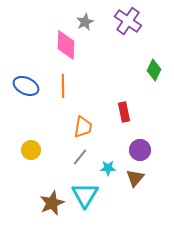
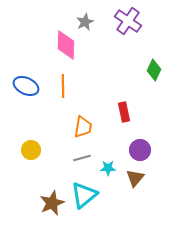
gray line: moved 2 px right, 1 px down; rotated 36 degrees clockwise
cyan triangle: moved 1 px left; rotated 20 degrees clockwise
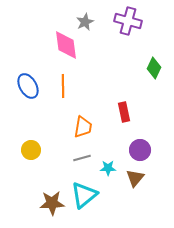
purple cross: rotated 20 degrees counterclockwise
pink diamond: rotated 8 degrees counterclockwise
green diamond: moved 2 px up
blue ellipse: moved 2 px right; rotated 35 degrees clockwise
brown star: rotated 20 degrees clockwise
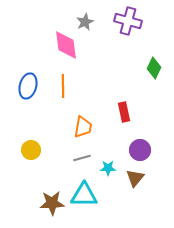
blue ellipse: rotated 45 degrees clockwise
cyan triangle: rotated 40 degrees clockwise
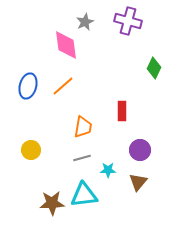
orange line: rotated 50 degrees clockwise
red rectangle: moved 2 px left, 1 px up; rotated 12 degrees clockwise
cyan star: moved 2 px down
brown triangle: moved 3 px right, 4 px down
cyan triangle: rotated 8 degrees counterclockwise
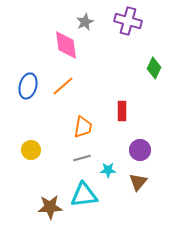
brown star: moved 2 px left, 4 px down
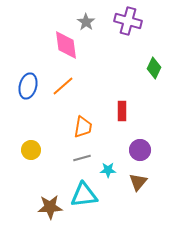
gray star: moved 1 px right; rotated 12 degrees counterclockwise
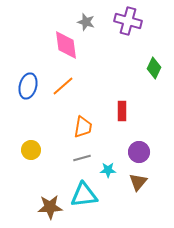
gray star: rotated 18 degrees counterclockwise
purple circle: moved 1 px left, 2 px down
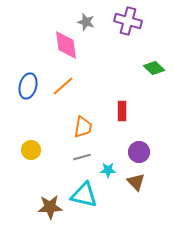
green diamond: rotated 70 degrees counterclockwise
gray line: moved 1 px up
brown triangle: moved 2 px left; rotated 24 degrees counterclockwise
cyan triangle: rotated 20 degrees clockwise
